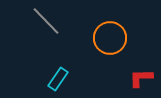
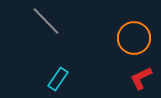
orange circle: moved 24 px right
red L-shape: rotated 25 degrees counterclockwise
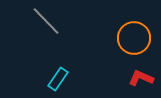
red L-shape: rotated 50 degrees clockwise
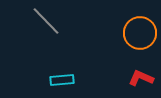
orange circle: moved 6 px right, 5 px up
cyan rectangle: moved 4 px right, 1 px down; rotated 50 degrees clockwise
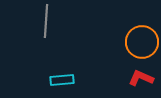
gray line: rotated 48 degrees clockwise
orange circle: moved 2 px right, 9 px down
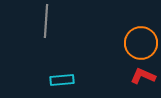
orange circle: moved 1 px left, 1 px down
red L-shape: moved 2 px right, 2 px up
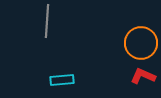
gray line: moved 1 px right
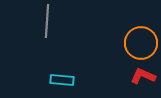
cyan rectangle: rotated 10 degrees clockwise
